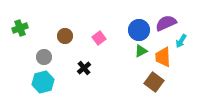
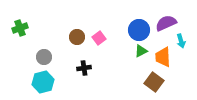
brown circle: moved 12 px right, 1 px down
cyan arrow: rotated 48 degrees counterclockwise
black cross: rotated 32 degrees clockwise
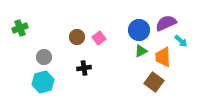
cyan arrow: rotated 32 degrees counterclockwise
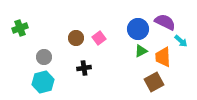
purple semicircle: moved 1 px left, 1 px up; rotated 50 degrees clockwise
blue circle: moved 1 px left, 1 px up
brown circle: moved 1 px left, 1 px down
brown square: rotated 24 degrees clockwise
